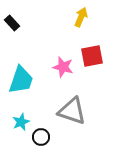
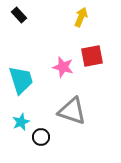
black rectangle: moved 7 px right, 8 px up
cyan trapezoid: rotated 36 degrees counterclockwise
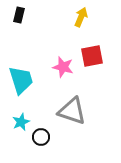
black rectangle: rotated 56 degrees clockwise
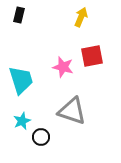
cyan star: moved 1 px right, 1 px up
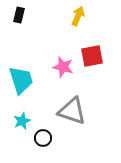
yellow arrow: moved 3 px left, 1 px up
black circle: moved 2 px right, 1 px down
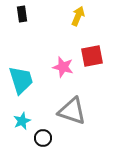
black rectangle: moved 3 px right, 1 px up; rotated 21 degrees counterclockwise
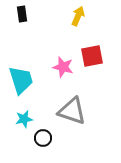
cyan star: moved 2 px right, 2 px up; rotated 12 degrees clockwise
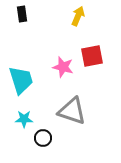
cyan star: rotated 12 degrees clockwise
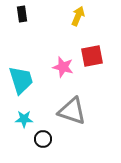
black circle: moved 1 px down
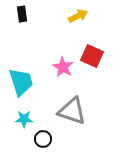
yellow arrow: rotated 42 degrees clockwise
red square: rotated 35 degrees clockwise
pink star: rotated 15 degrees clockwise
cyan trapezoid: moved 2 px down
